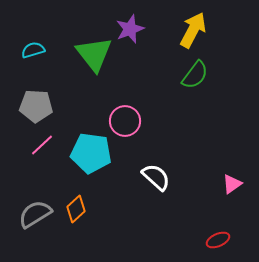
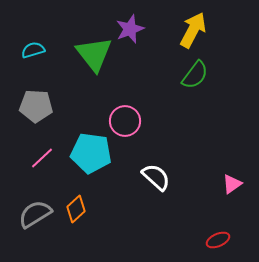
pink line: moved 13 px down
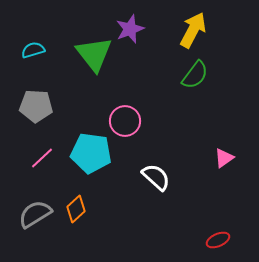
pink triangle: moved 8 px left, 26 px up
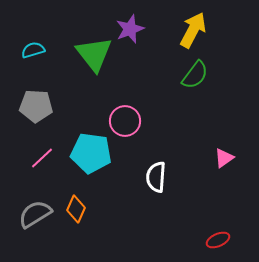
white semicircle: rotated 128 degrees counterclockwise
orange diamond: rotated 24 degrees counterclockwise
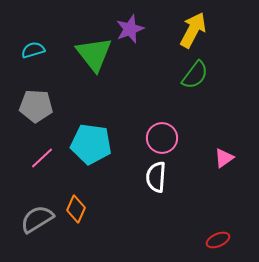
pink circle: moved 37 px right, 17 px down
cyan pentagon: moved 9 px up
gray semicircle: moved 2 px right, 5 px down
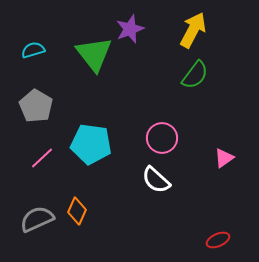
gray pentagon: rotated 28 degrees clockwise
white semicircle: moved 3 px down; rotated 52 degrees counterclockwise
orange diamond: moved 1 px right, 2 px down
gray semicircle: rotated 8 degrees clockwise
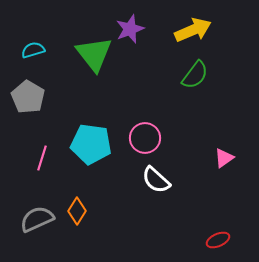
yellow arrow: rotated 39 degrees clockwise
gray pentagon: moved 8 px left, 9 px up
pink circle: moved 17 px left
pink line: rotated 30 degrees counterclockwise
orange diamond: rotated 8 degrees clockwise
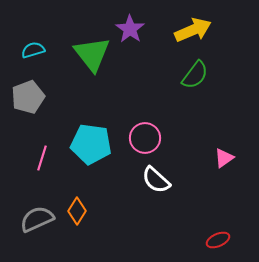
purple star: rotated 16 degrees counterclockwise
green triangle: moved 2 px left
gray pentagon: rotated 20 degrees clockwise
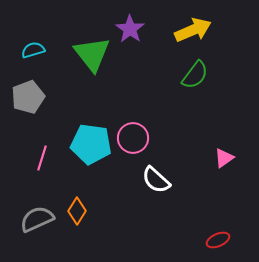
pink circle: moved 12 px left
